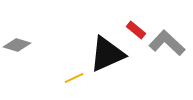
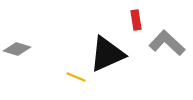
red rectangle: moved 10 px up; rotated 42 degrees clockwise
gray diamond: moved 4 px down
yellow line: moved 2 px right, 1 px up; rotated 48 degrees clockwise
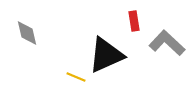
red rectangle: moved 2 px left, 1 px down
gray diamond: moved 10 px right, 16 px up; rotated 60 degrees clockwise
black triangle: moved 1 px left, 1 px down
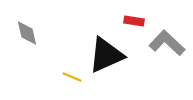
red rectangle: rotated 72 degrees counterclockwise
yellow line: moved 4 px left
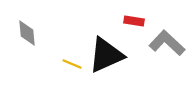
gray diamond: rotated 8 degrees clockwise
yellow line: moved 13 px up
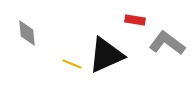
red rectangle: moved 1 px right, 1 px up
gray L-shape: rotated 6 degrees counterclockwise
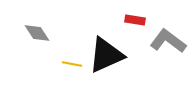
gray diamond: moved 10 px right; rotated 28 degrees counterclockwise
gray L-shape: moved 1 px right, 2 px up
yellow line: rotated 12 degrees counterclockwise
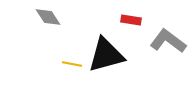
red rectangle: moved 4 px left
gray diamond: moved 11 px right, 16 px up
black triangle: rotated 9 degrees clockwise
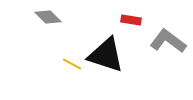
gray diamond: rotated 12 degrees counterclockwise
black triangle: rotated 33 degrees clockwise
yellow line: rotated 18 degrees clockwise
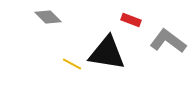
red rectangle: rotated 12 degrees clockwise
black triangle: moved 1 px right, 2 px up; rotated 9 degrees counterclockwise
